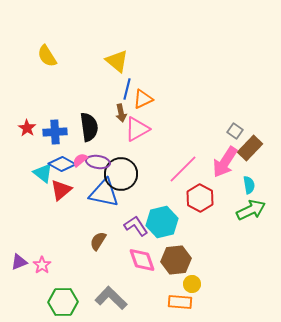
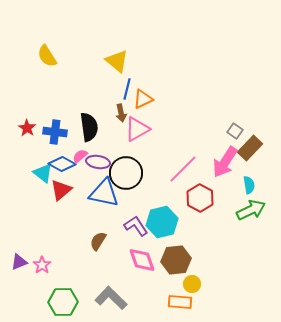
blue cross: rotated 10 degrees clockwise
pink semicircle: moved 4 px up
black circle: moved 5 px right, 1 px up
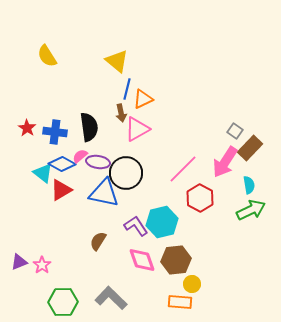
red triangle: rotated 10 degrees clockwise
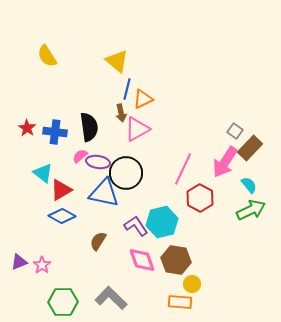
blue diamond: moved 52 px down
pink line: rotated 20 degrees counterclockwise
cyan semicircle: rotated 30 degrees counterclockwise
brown hexagon: rotated 16 degrees clockwise
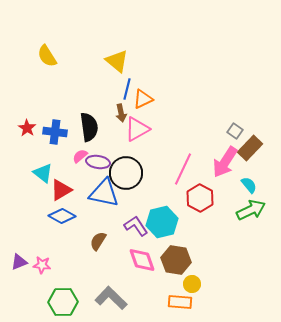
pink star: rotated 30 degrees counterclockwise
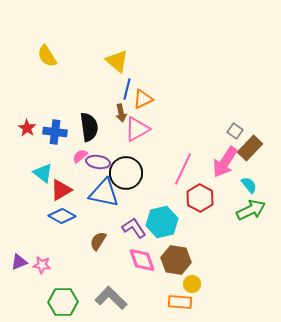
purple L-shape: moved 2 px left, 2 px down
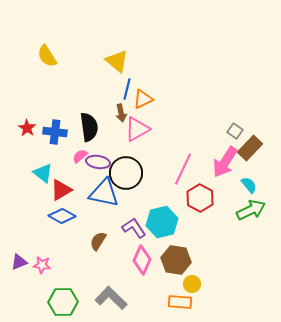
pink diamond: rotated 44 degrees clockwise
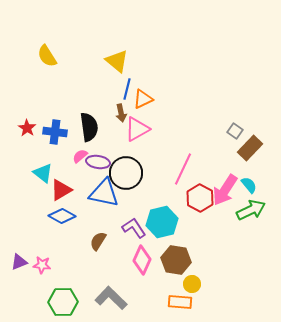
pink arrow: moved 28 px down
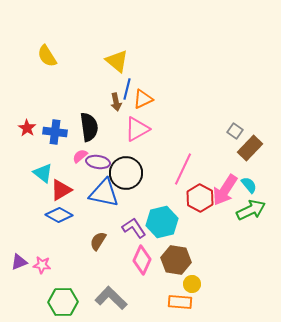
brown arrow: moved 5 px left, 11 px up
blue diamond: moved 3 px left, 1 px up
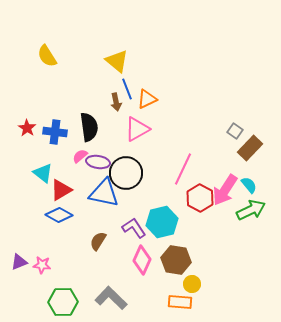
blue line: rotated 35 degrees counterclockwise
orange triangle: moved 4 px right
